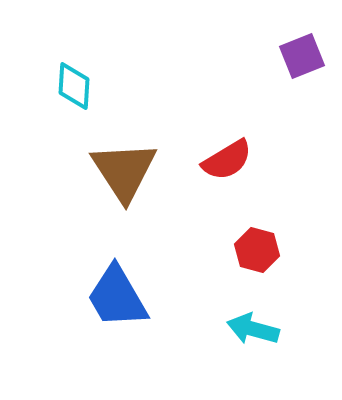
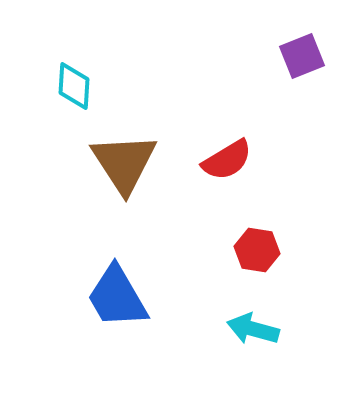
brown triangle: moved 8 px up
red hexagon: rotated 6 degrees counterclockwise
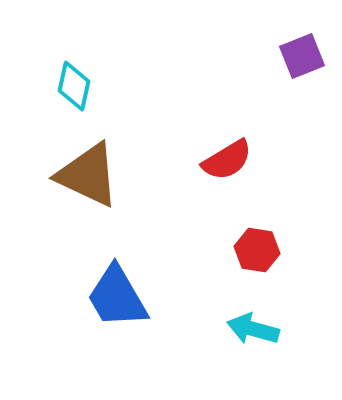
cyan diamond: rotated 9 degrees clockwise
brown triangle: moved 36 px left, 12 px down; rotated 32 degrees counterclockwise
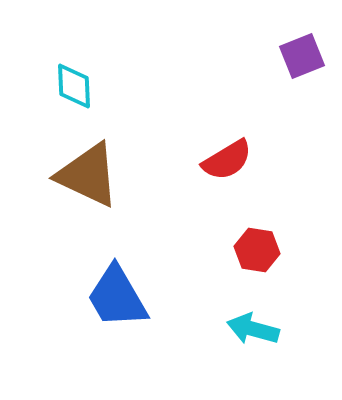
cyan diamond: rotated 15 degrees counterclockwise
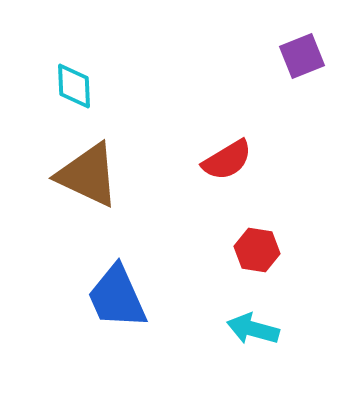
blue trapezoid: rotated 6 degrees clockwise
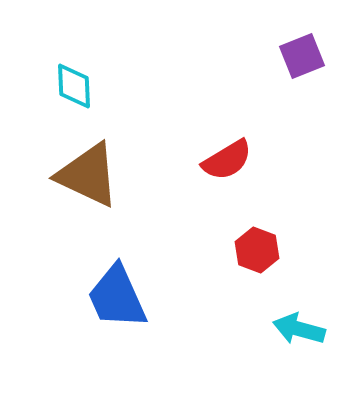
red hexagon: rotated 12 degrees clockwise
cyan arrow: moved 46 px right
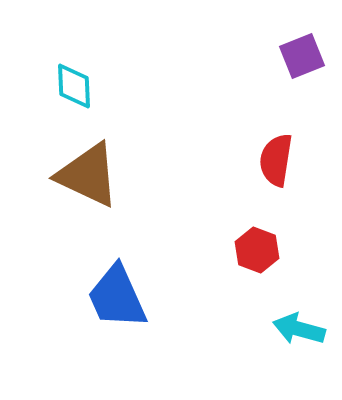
red semicircle: moved 49 px right; rotated 130 degrees clockwise
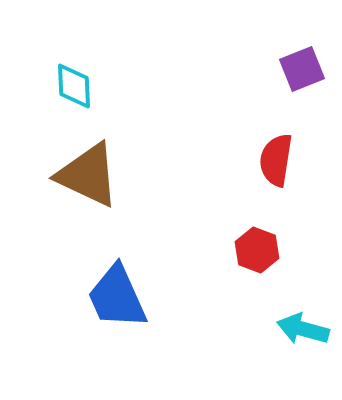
purple square: moved 13 px down
cyan arrow: moved 4 px right
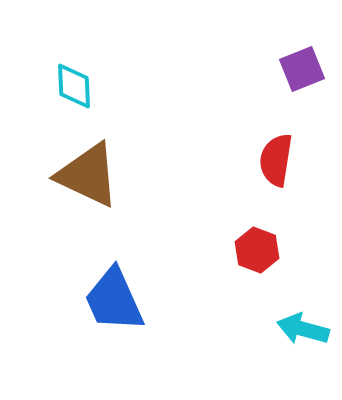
blue trapezoid: moved 3 px left, 3 px down
